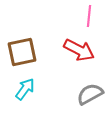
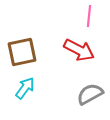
cyan arrow: moved 1 px up
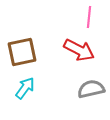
pink line: moved 1 px down
gray semicircle: moved 1 px right, 5 px up; rotated 16 degrees clockwise
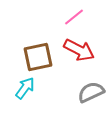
pink line: moved 15 px left; rotated 45 degrees clockwise
brown square: moved 16 px right, 5 px down
gray semicircle: moved 3 px down; rotated 12 degrees counterclockwise
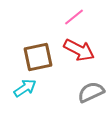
cyan arrow: rotated 20 degrees clockwise
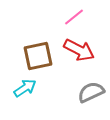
brown square: moved 1 px up
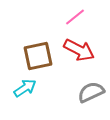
pink line: moved 1 px right
